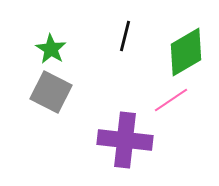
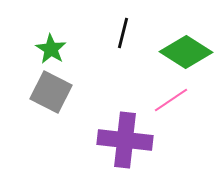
black line: moved 2 px left, 3 px up
green diamond: rotated 63 degrees clockwise
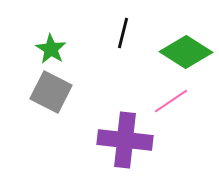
pink line: moved 1 px down
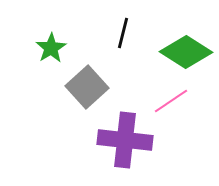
green star: moved 1 px up; rotated 8 degrees clockwise
gray square: moved 36 px right, 5 px up; rotated 21 degrees clockwise
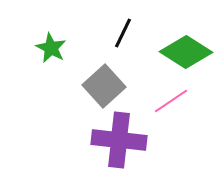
black line: rotated 12 degrees clockwise
green star: rotated 12 degrees counterclockwise
gray square: moved 17 px right, 1 px up
purple cross: moved 6 px left
